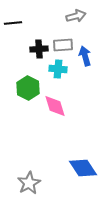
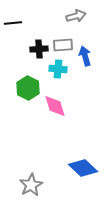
blue diamond: rotated 12 degrees counterclockwise
gray star: moved 2 px right, 2 px down
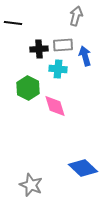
gray arrow: rotated 60 degrees counterclockwise
black line: rotated 12 degrees clockwise
gray star: rotated 20 degrees counterclockwise
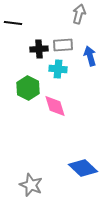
gray arrow: moved 3 px right, 2 px up
blue arrow: moved 5 px right
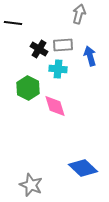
black cross: rotated 36 degrees clockwise
